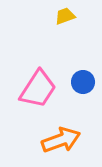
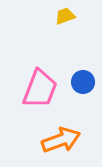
pink trapezoid: moved 2 px right; rotated 12 degrees counterclockwise
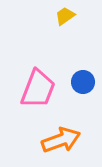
yellow trapezoid: rotated 15 degrees counterclockwise
pink trapezoid: moved 2 px left
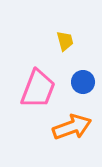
yellow trapezoid: moved 25 px down; rotated 110 degrees clockwise
orange arrow: moved 11 px right, 13 px up
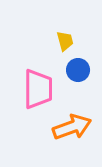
blue circle: moved 5 px left, 12 px up
pink trapezoid: rotated 21 degrees counterclockwise
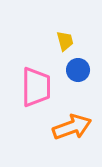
pink trapezoid: moved 2 px left, 2 px up
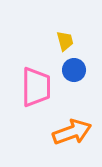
blue circle: moved 4 px left
orange arrow: moved 5 px down
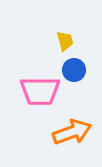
pink trapezoid: moved 4 px right, 4 px down; rotated 90 degrees clockwise
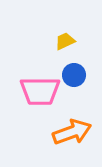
yellow trapezoid: rotated 100 degrees counterclockwise
blue circle: moved 5 px down
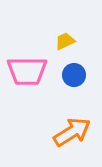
pink trapezoid: moved 13 px left, 20 px up
orange arrow: rotated 12 degrees counterclockwise
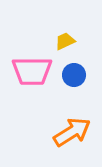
pink trapezoid: moved 5 px right
